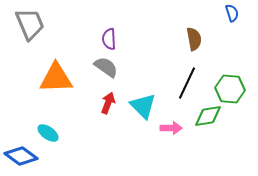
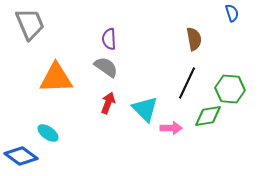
cyan triangle: moved 2 px right, 3 px down
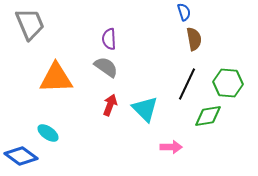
blue semicircle: moved 48 px left, 1 px up
black line: moved 1 px down
green hexagon: moved 2 px left, 6 px up
red arrow: moved 2 px right, 2 px down
pink arrow: moved 19 px down
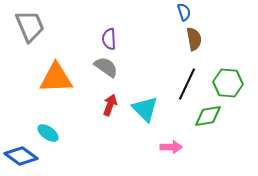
gray trapezoid: moved 2 px down
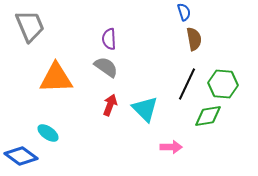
green hexagon: moved 5 px left, 1 px down
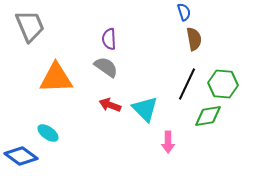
red arrow: rotated 90 degrees counterclockwise
pink arrow: moved 3 px left, 5 px up; rotated 90 degrees clockwise
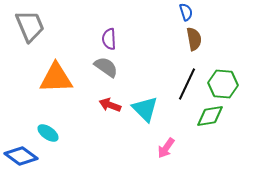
blue semicircle: moved 2 px right
green diamond: moved 2 px right
pink arrow: moved 2 px left, 6 px down; rotated 35 degrees clockwise
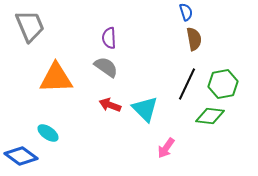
purple semicircle: moved 1 px up
green hexagon: rotated 16 degrees counterclockwise
green diamond: rotated 16 degrees clockwise
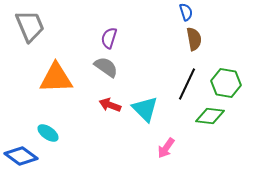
purple semicircle: rotated 20 degrees clockwise
green hexagon: moved 3 px right, 1 px up; rotated 20 degrees clockwise
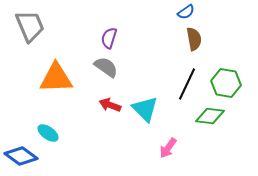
blue semicircle: rotated 72 degrees clockwise
pink arrow: moved 2 px right
